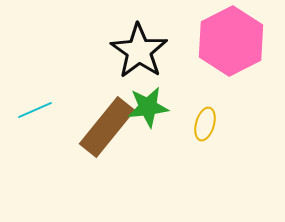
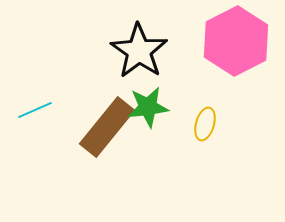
pink hexagon: moved 5 px right
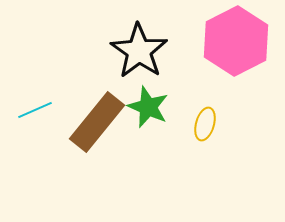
green star: rotated 30 degrees clockwise
brown rectangle: moved 10 px left, 5 px up
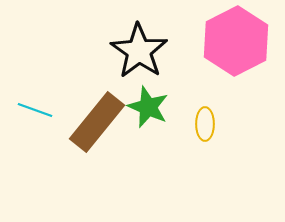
cyan line: rotated 44 degrees clockwise
yellow ellipse: rotated 16 degrees counterclockwise
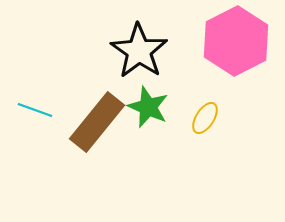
yellow ellipse: moved 6 px up; rotated 32 degrees clockwise
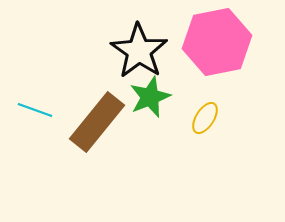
pink hexagon: moved 19 px left, 1 px down; rotated 16 degrees clockwise
green star: moved 2 px right, 10 px up; rotated 27 degrees clockwise
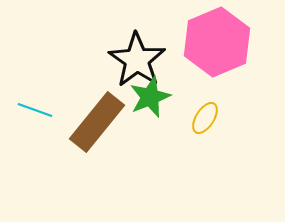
pink hexagon: rotated 12 degrees counterclockwise
black star: moved 2 px left, 9 px down
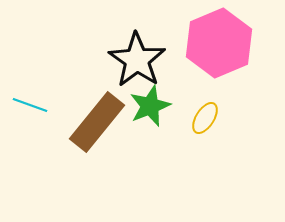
pink hexagon: moved 2 px right, 1 px down
green star: moved 9 px down
cyan line: moved 5 px left, 5 px up
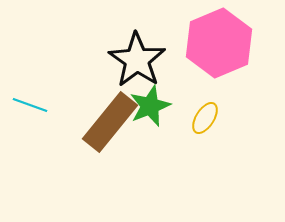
brown rectangle: moved 13 px right
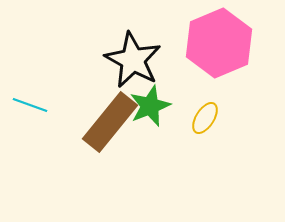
black star: moved 4 px left; rotated 6 degrees counterclockwise
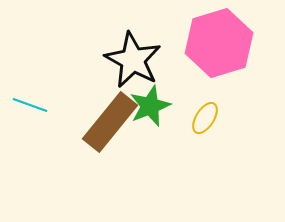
pink hexagon: rotated 6 degrees clockwise
